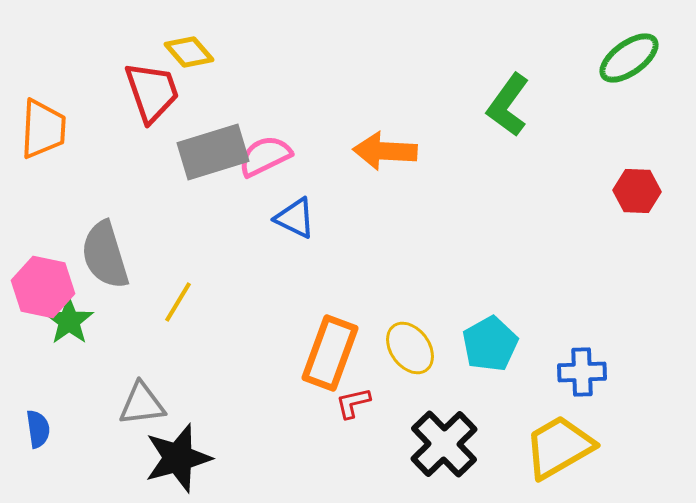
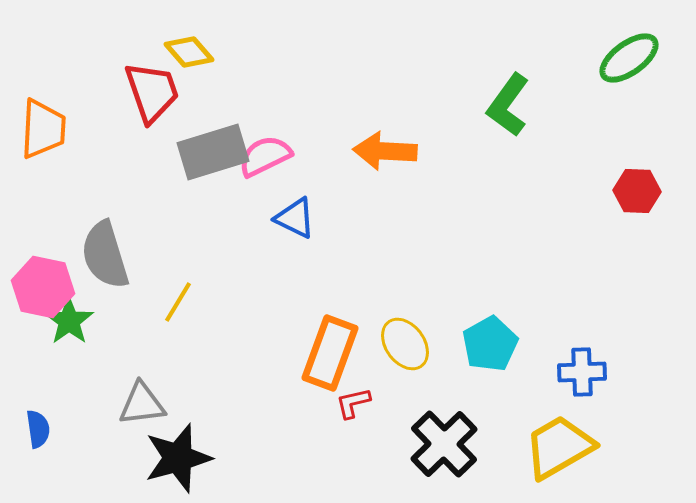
yellow ellipse: moved 5 px left, 4 px up
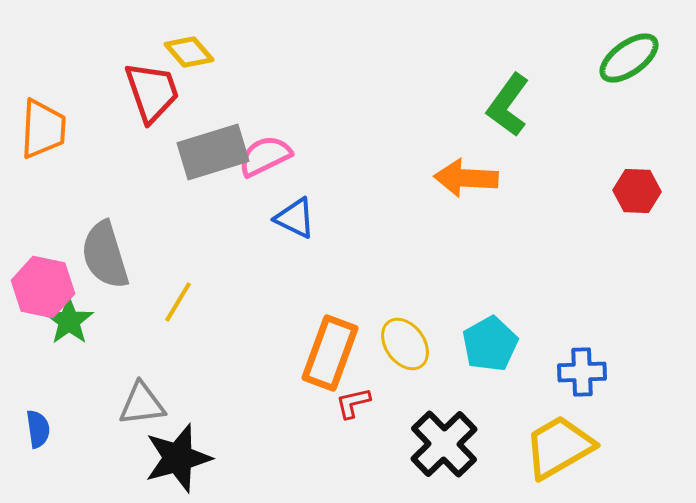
orange arrow: moved 81 px right, 27 px down
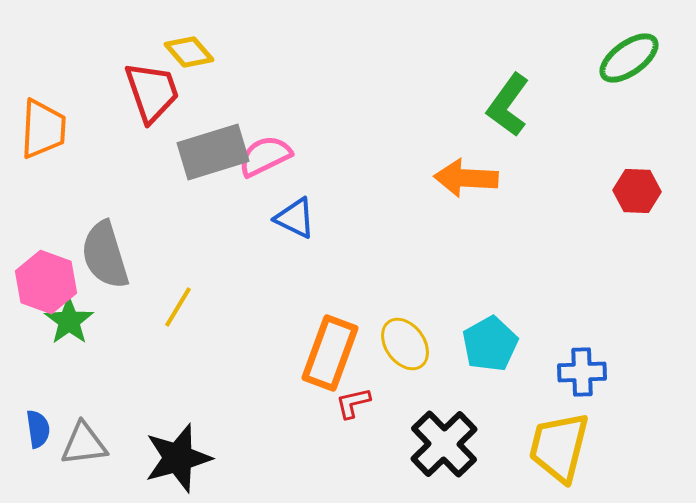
pink hexagon: moved 3 px right, 5 px up; rotated 8 degrees clockwise
yellow line: moved 5 px down
gray triangle: moved 58 px left, 40 px down
yellow trapezoid: rotated 46 degrees counterclockwise
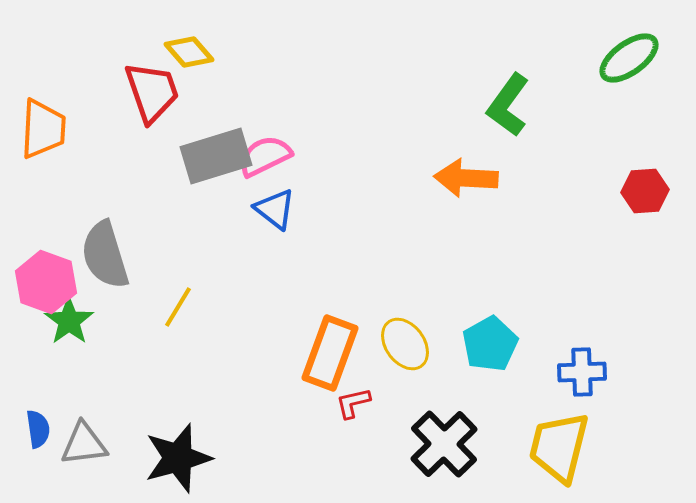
gray rectangle: moved 3 px right, 4 px down
red hexagon: moved 8 px right; rotated 6 degrees counterclockwise
blue triangle: moved 20 px left, 9 px up; rotated 12 degrees clockwise
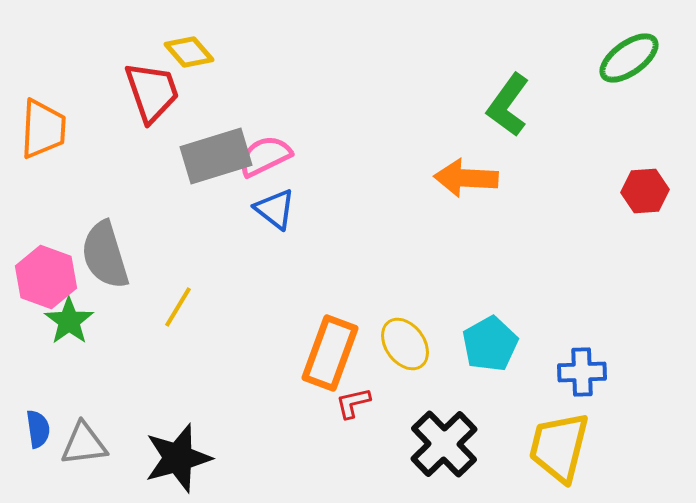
pink hexagon: moved 5 px up
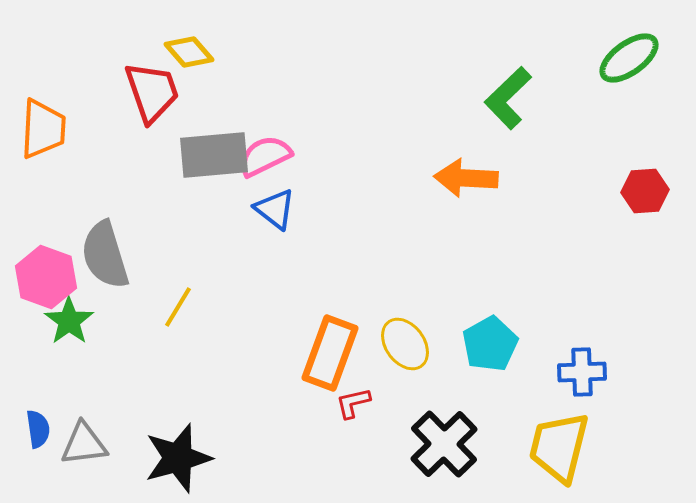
green L-shape: moved 7 px up; rotated 10 degrees clockwise
gray rectangle: moved 2 px left, 1 px up; rotated 12 degrees clockwise
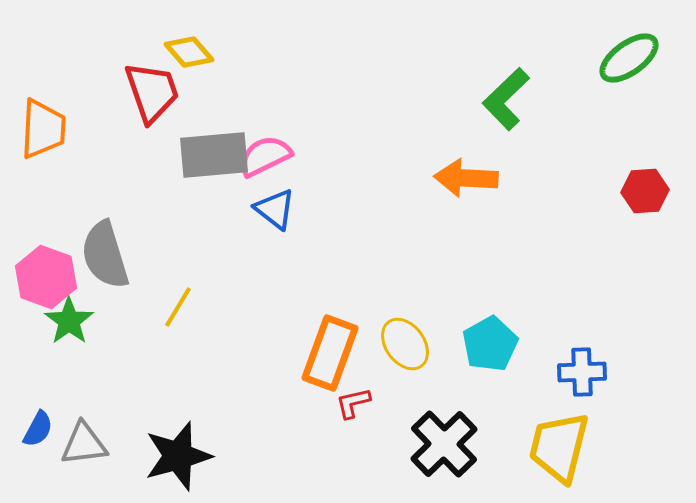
green L-shape: moved 2 px left, 1 px down
blue semicircle: rotated 36 degrees clockwise
black star: moved 2 px up
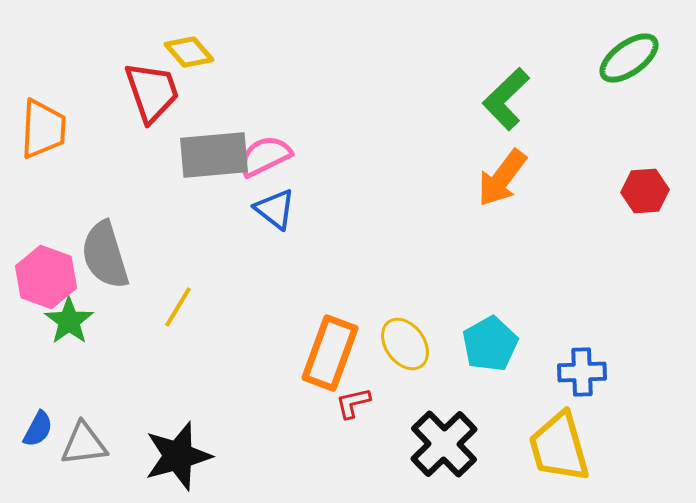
orange arrow: moved 36 px right; rotated 56 degrees counterclockwise
yellow trapezoid: rotated 30 degrees counterclockwise
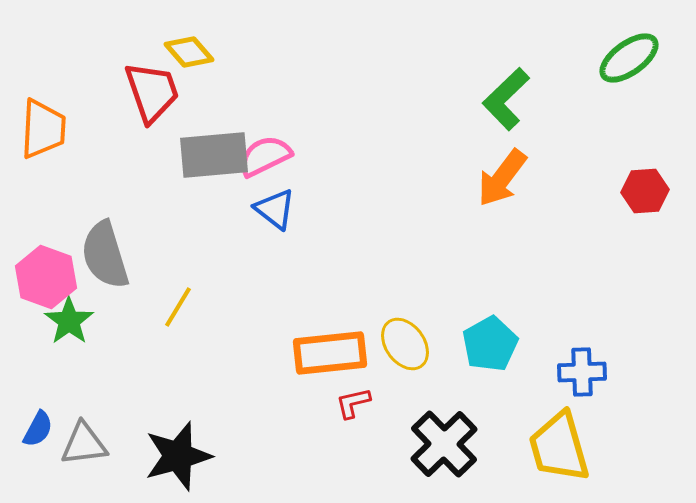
orange rectangle: rotated 64 degrees clockwise
